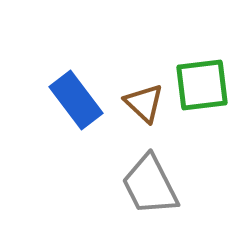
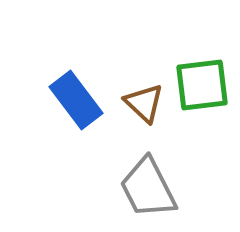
gray trapezoid: moved 2 px left, 3 px down
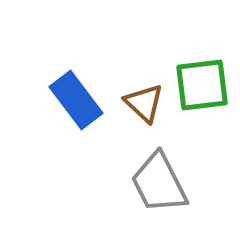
gray trapezoid: moved 11 px right, 5 px up
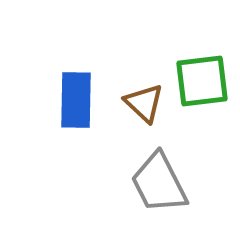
green square: moved 4 px up
blue rectangle: rotated 38 degrees clockwise
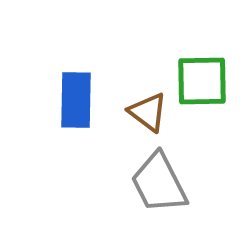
green square: rotated 6 degrees clockwise
brown triangle: moved 4 px right, 9 px down; rotated 6 degrees counterclockwise
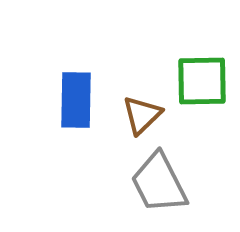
brown triangle: moved 6 px left, 3 px down; rotated 39 degrees clockwise
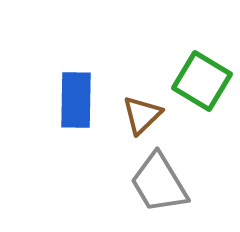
green square: rotated 32 degrees clockwise
gray trapezoid: rotated 4 degrees counterclockwise
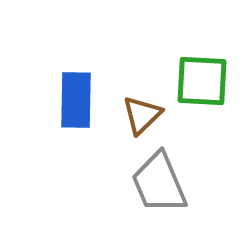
green square: rotated 28 degrees counterclockwise
gray trapezoid: rotated 8 degrees clockwise
